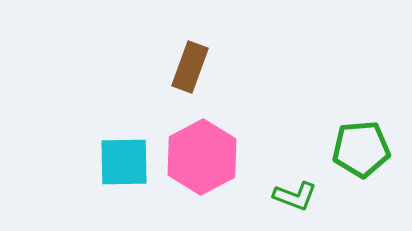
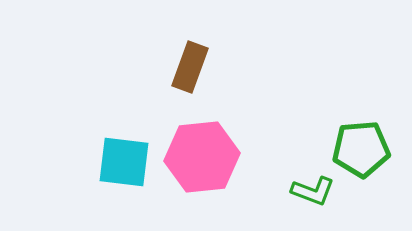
pink hexagon: rotated 22 degrees clockwise
cyan square: rotated 8 degrees clockwise
green L-shape: moved 18 px right, 5 px up
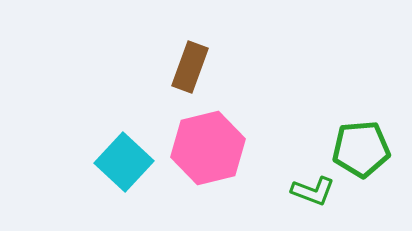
pink hexagon: moved 6 px right, 9 px up; rotated 8 degrees counterclockwise
cyan square: rotated 36 degrees clockwise
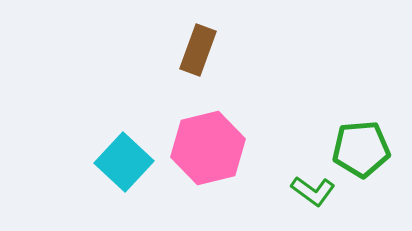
brown rectangle: moved 8 px right, 17 px up
green L-shape: rotated 15 degrees clockwise
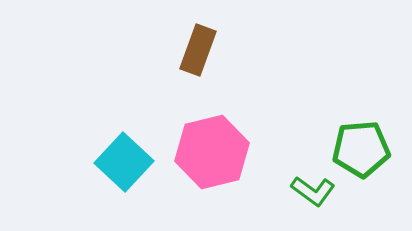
pink hexagon: moved 4 px right, 4 px down
